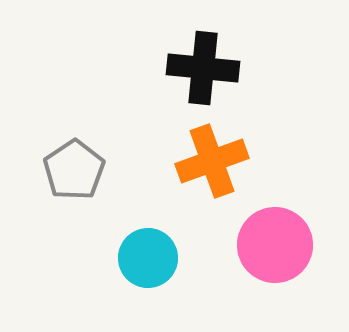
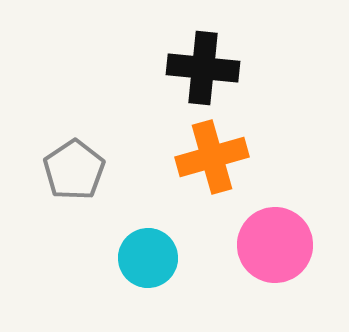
orange cross: moved 4 px up; rotated 4 degrees clockwise
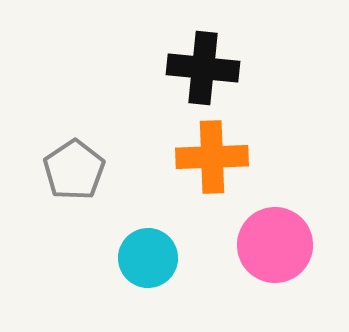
orange cross: rotated 14 degrees clockwise
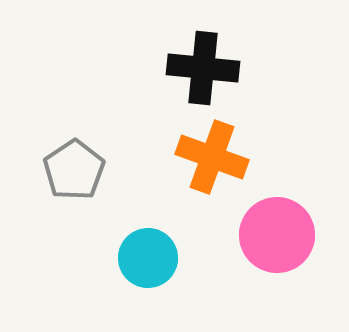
orange cross: rotated 22 degrees clockwise
pink circle: moved 2 px right, 10 px up
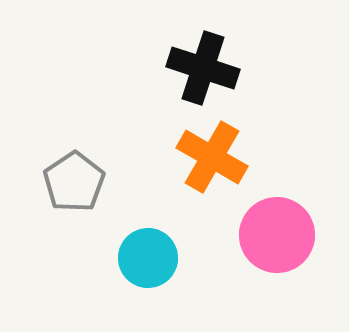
black cross: rotated 12 degrees clockwise
orange cross: rotated 10 degrees clockwise
gray pentagon: moved 12 px down
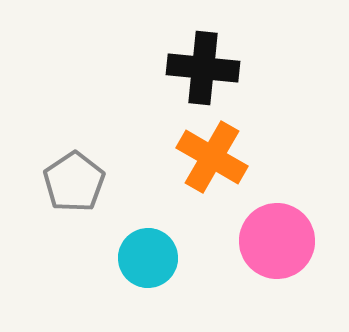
black cross: rotated 12 degrees counterclockwise
pink circle: moved 6 px down
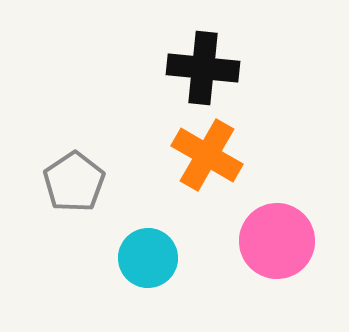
orange cross: moved 5 px left, 2 px up
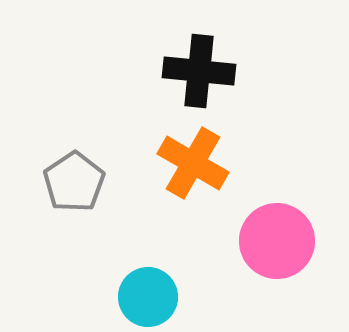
black cross: moved 4 px left, 3 px down
orange cross: moved 14 px left, 8 px down
cyan circle: moved 39 px down
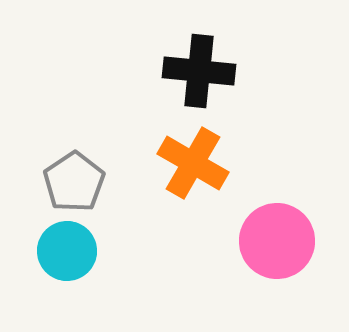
cyan circle: moved 81 px left, 46 px up
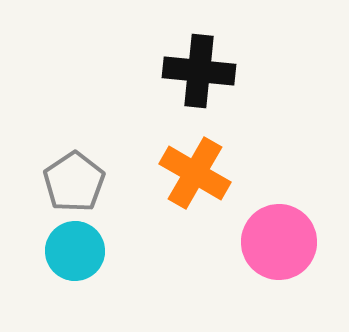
orange cross: moved 2 px right, 10 px down
pink circle: moved 2 px right, 1 px down
cyan circle: moved 8 px right
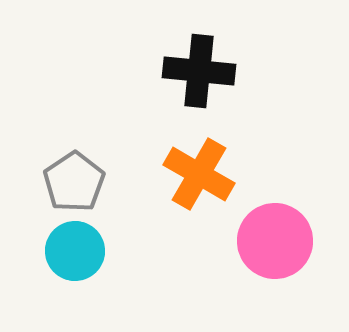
orange cross: moved 4 px right, 1 px down
pink circle: moved 4 px left, 1 px up
